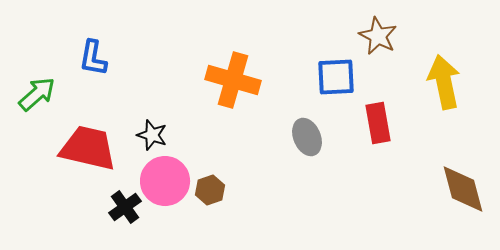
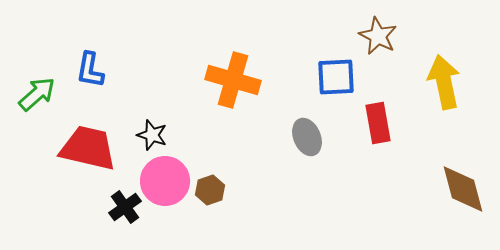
blue L-shape: moved 3 px left, 12 px down
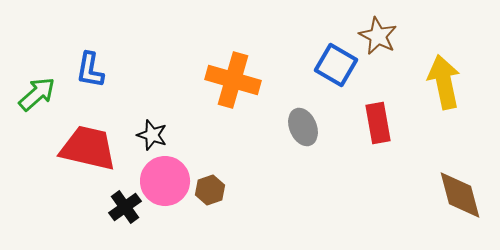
blue square: moved 12 px up; rotated 33 degrees clockwise
gray ellipse: moved 4 px left, 10 px up
brown diamond: moved 3 px left, 6 px down
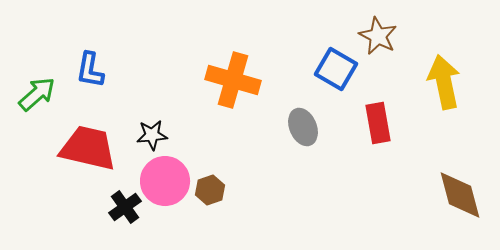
blue square: moved 4 px down
black star: rotated 24 degrees counterclockwise
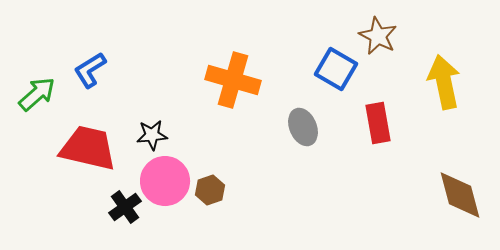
blue L-shape: rotated 48 degrees clockwise
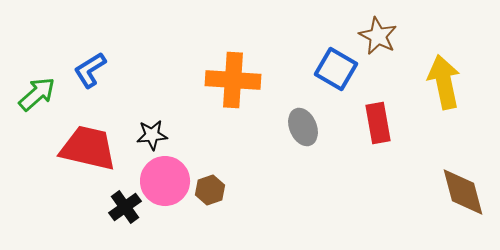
orange cross: rotated 12 degrees counterclockwise
brown diamond: moved 3 px right, 3 px up
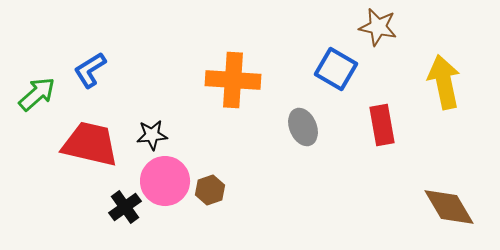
brown star: moved 9 px up; rotated 15 degrees counterclockwise
red rectangle: moved 4 px right, 2 px down
red trapezoid: moved 2 px right, 4 px up
brown diamond: moved 14 px left, 15 px down; rotated 16 degrees counterclockwise
